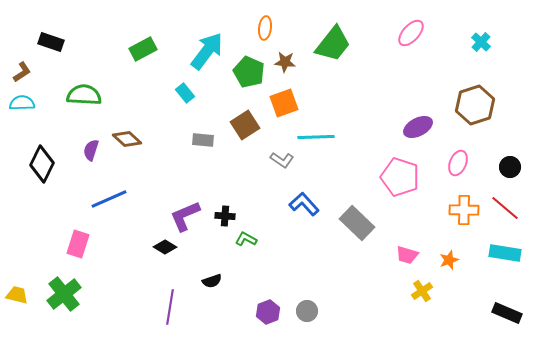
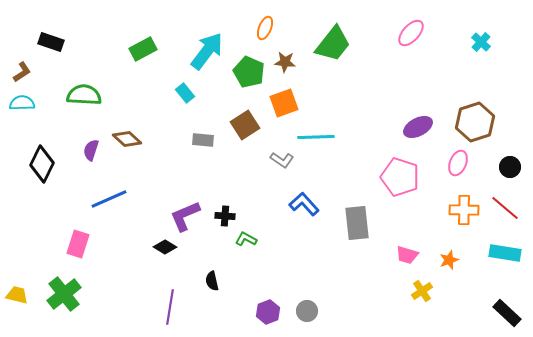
orange ellipse at (265, 28): rotated 15 degrees clockwise
brown hexagon at (475, 105): moved 17 px down
gray rectangle at (357, 223): rotated 40 degrees clockwise
black semicircle at (212, 281): rotated 96 degrees clockwise
black rectangle at (507, 313): rotated 20 degrees clockwise
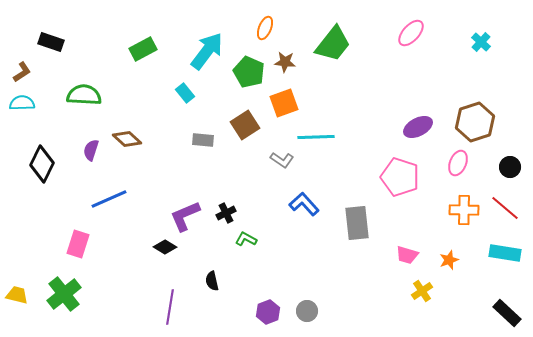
black cross at (225, 216): moved 1 px right, 3 px up; rotated 30 degrees counterclockwise
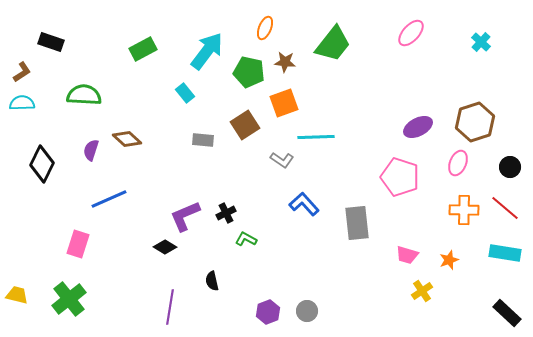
green pentagon at (249, 72): rotated 12 degrees counterclockwise
green cross at (64, 294): moved 5 px right, 5 px down
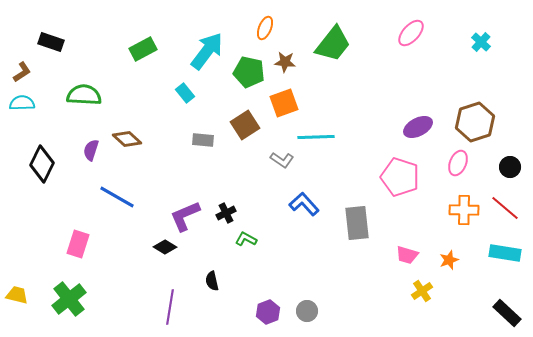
blue line at (109, 199): moved 8 px right, 2 px up; rotated 54 degrees clockwise
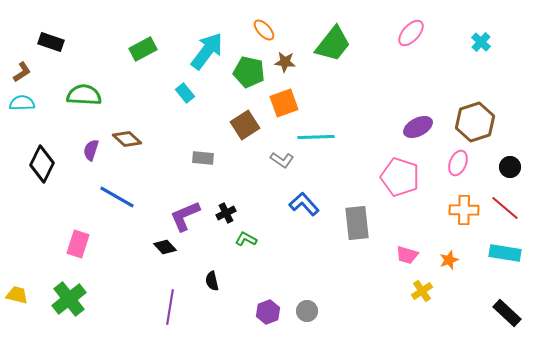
orange ellipse at (265, 28): moved 1 px left, 2 px down; rotated 65 degrees counterclockwise
gray rectangle at (203, 140): moved 18 px down
black diamond at (165, 247): rotated 15 degrees clockwise
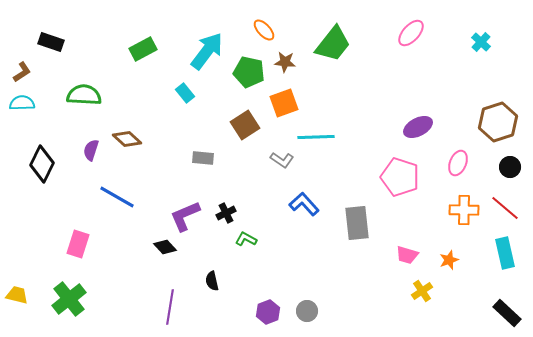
brown hexagon at (475, 122): moved 23 px right
cyan rectangle at (505, 253): rotated 68 degrees clockwise
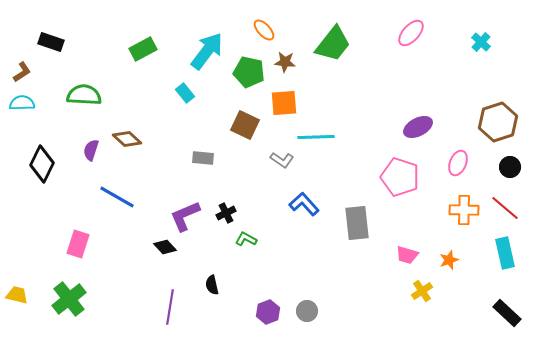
orange square at (284, 103): rotated 16 degrees clockwise
brown square at (245, 125): rotated 32 degrees counterclockwise
black semicircle at (212, 281): moved 4 px down
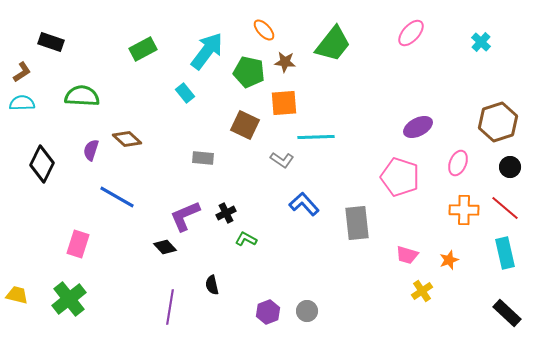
green semicircle at (84, 95): moved 2 px left, 1 px down
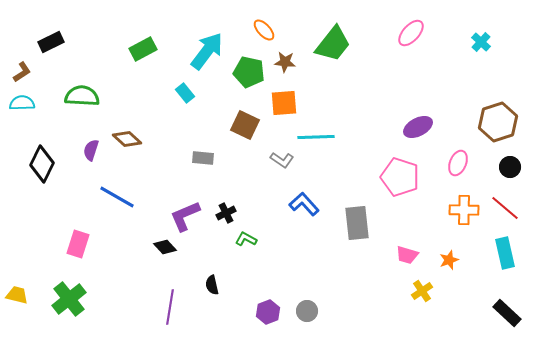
black rectangle at (51, 42): rotated 45 degrees counterclockwise
